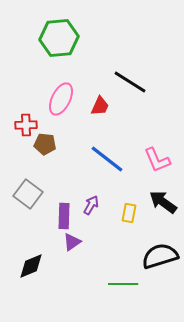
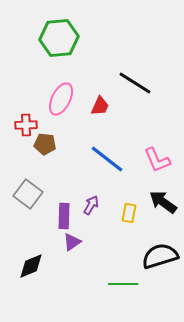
black line: moved 5 px right, 1 px down
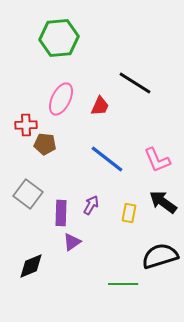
purple rectangle: moved 3 px left, 3 px up
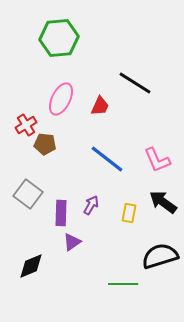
red cross: rotated 30 degrees counterclockwise
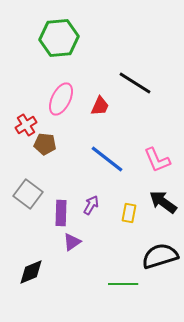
black diamond: moved 6 px down
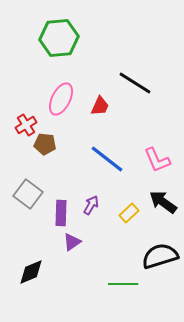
yellow rectangle: rotated 36 degrees clockwise
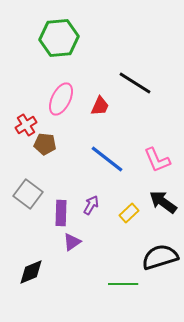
black semicircle: moved 1 px down
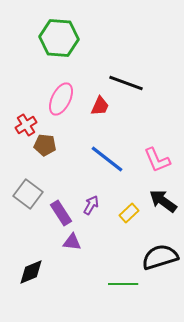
green hexagon: rotated 9 degrees clockwise
black line: moved 9 px left; rotated 12 degrees counterclockwise
brown pentagon: moved 1 px down
black arrow: moved 1 px up
purple rectangle: rotated 35 degrees counterclockwise
purple triangle: rotated 42 degrees clockwise
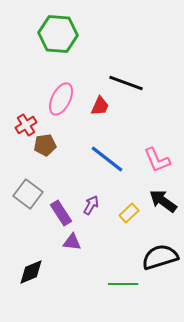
green hexagon: moved 1 px left, 4 px up
brown pentagon: rotated 15 degrees counterclockwise
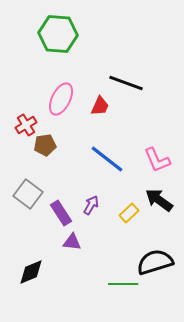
black arrow: moved 4 px left, 1 px up
black semicircle: moved 5 px left, 5 px down
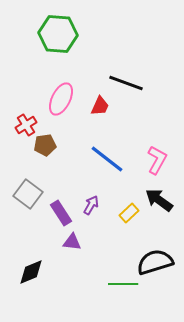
pink L-shape: rotated 128 degrees counterclockwise
